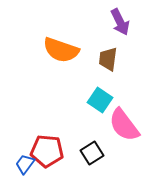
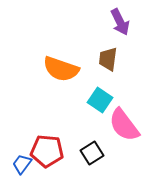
orange semicircle: moved 19 px down
blue trapezoid: moved 3 px left
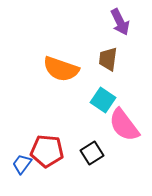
cyan square: moved 3 px right
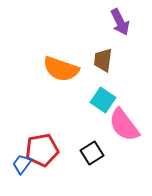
brown trapezoid: moved 5 px left, 1 px down
red pentagon: moved 5 px left, 1 px up; rotated 16 degrees counterclockwise
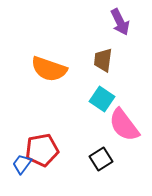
orange semicircle: moved 12 px left
cyan square: moved 1 px left, 1 px up
black square: moved 9 px right, 6 px down
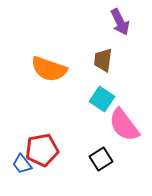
blue trapezoid: rotated 75 degrees counterclockwise
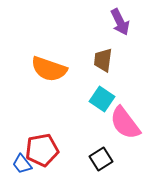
pink semicircle: moved 1 px right, 2 px up
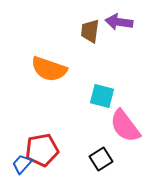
purple arrow: moved 1 px left; rotated 124 degrees clockwise
brown trapezoid: moved 13 px left, 29 px up
cyan square: moved 3 px up; rotated 20 degrees counterclockwise
pink semicircle: moved 3 px down
blue trapezoid: rotated 80 degrees clockwise
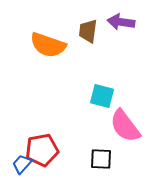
purple arrow: moved 2 px right
brown trapezoid: moved 2 px left
orange semicircle: moved 1 px left, 24 px up
black square: rotated 35 degrees clockwise
